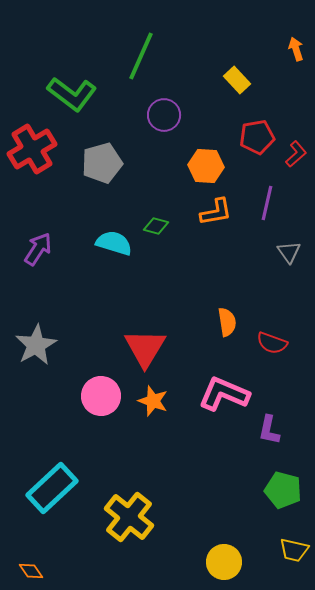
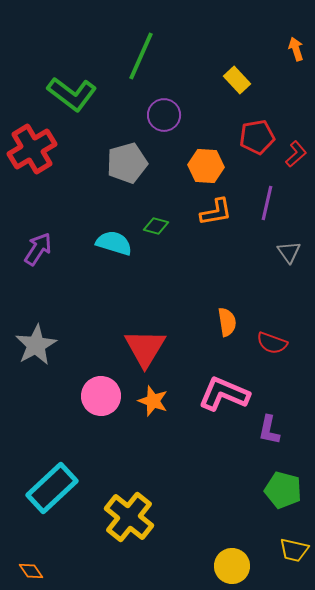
gray pentagon: moved 25 px right
yellow circle: moved 8 px right, 4 px down
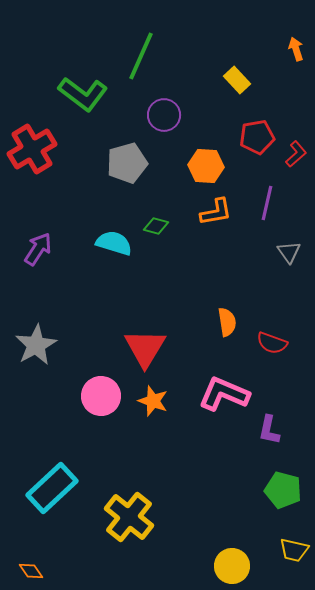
green L-shape: moved 11 px right
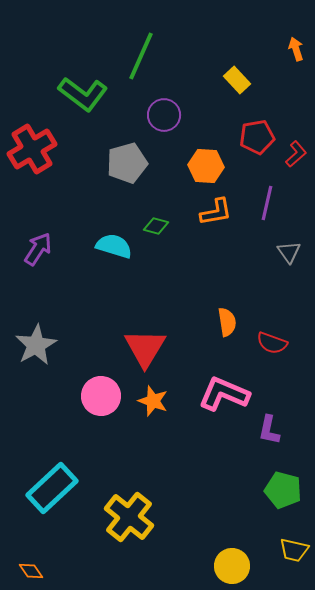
cyan semicircle: moved 3 px down
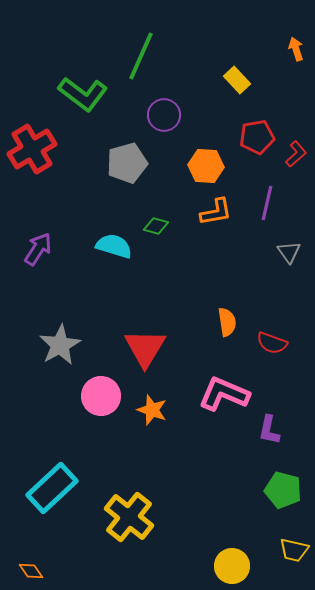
gray star: moved 24 px right
orange star: moved 1 px left, 9 px down
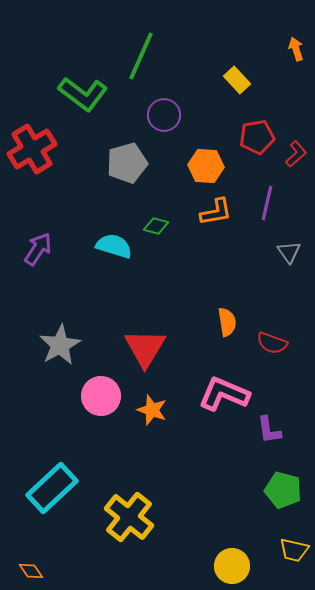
purple L-shape: rotated 20 degrees counterclockwise
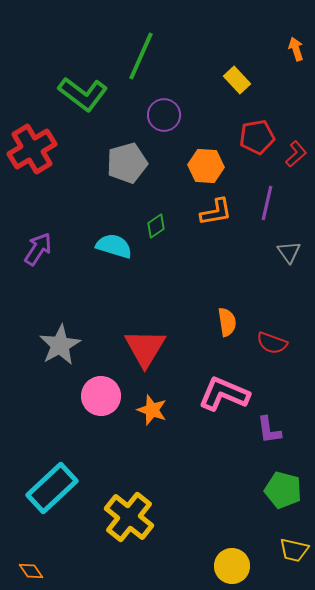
green diamond: rotated 50 degrees counterclockwise
